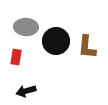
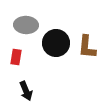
gray ellipse: moved 2 px up
black circle: moved 2 px down
black arrow: rotated 96 degrees counterclockwise
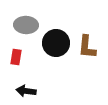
black arrow: rotated 120 degrees clockwise
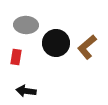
brown L-shape: rotated 45 degrees clockwise
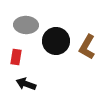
black circle: moved 2 px up
brown L-shape: rotated 20 degrees counterclockwise
black arrow: moved 7 px up; rotated 12 degrees clockwise
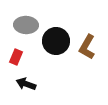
red rectangle: rotated 14 degrees clockwise
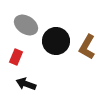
gray ellipse: rotated 30 degrees clockwise
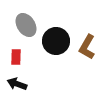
gray ellipse: rotated 25 degrees clockwise
red rectangle: rotated 21 degrees counterclockwise
black arrow: moved 9 px left
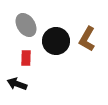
brown L-shape: moved 8 px up
red rectangle: moved 10 px right, 1 px down
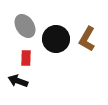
gray ellipse: moved 1 px left, 1 px down
black circle: moved 2 px up
black arrow: moved 1 px right, 3 px up
